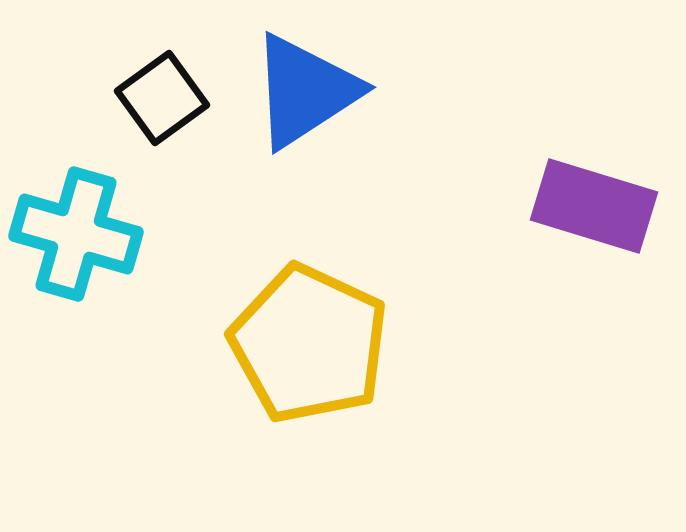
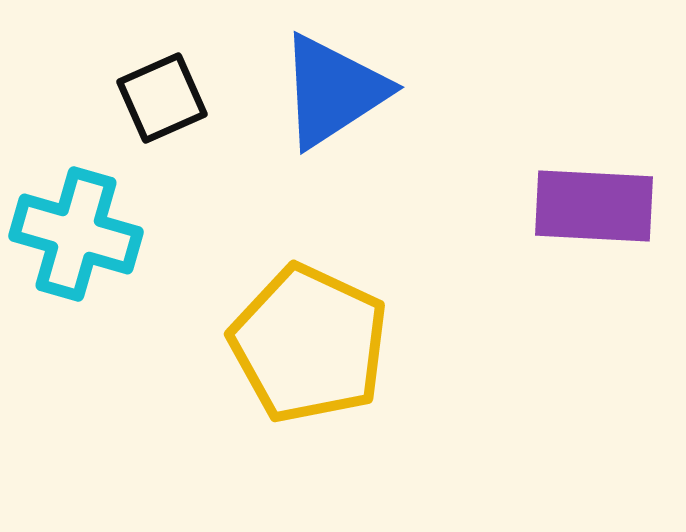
blue triangle: moved 28 px right
black square: rotated 12 degrees clockwise
purple rectangle: rotated 14 degrees counterclockwise
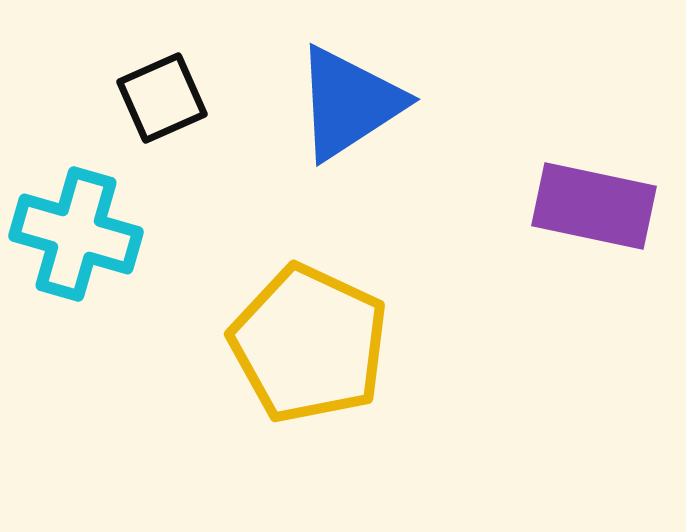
blue triangle: moved 16 px right, 12 px down
purple rectangle: rotated 9 degrees clockwise
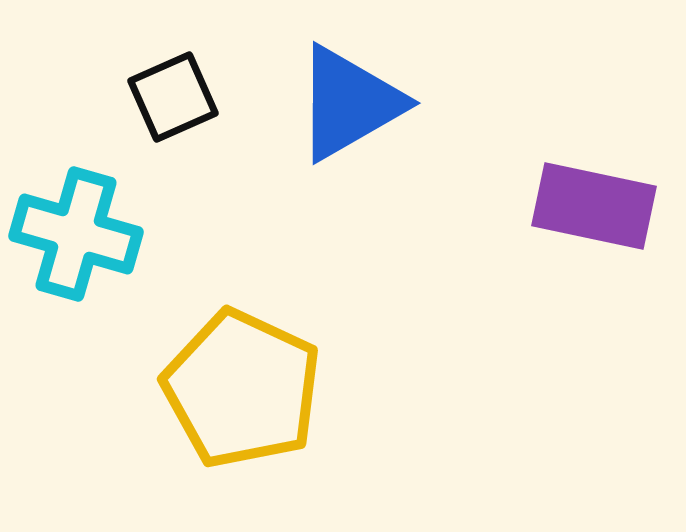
black square: moved 11 px right, 1 px up
blue triangle: rotated 3 degrees clockwise
yellow pentagon: moved 67 px left, 45 px down
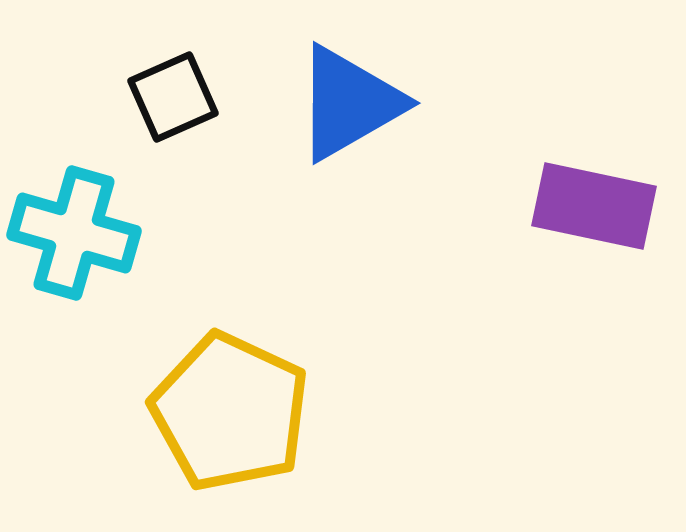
cyan cross: moved 2 px left, 1 px up
yellow pentagon: moved 12 px left, 23 px down
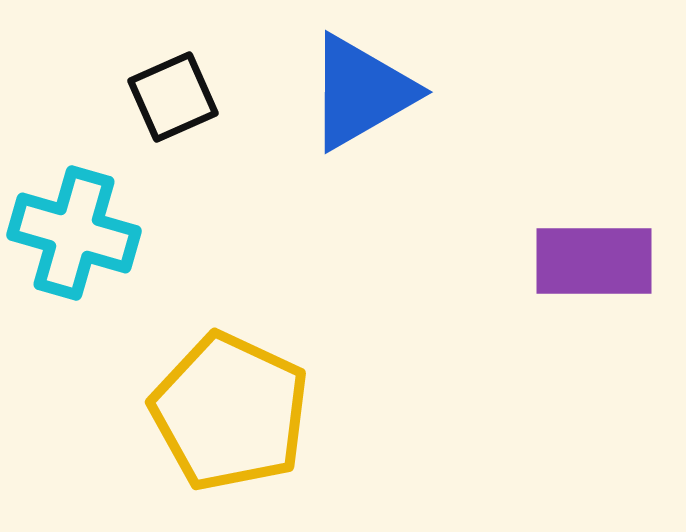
blue triangle: moved 12 px right, 11 px up
purple rectangle: moved 55 px down; rotated 12 degrees counterclockwise
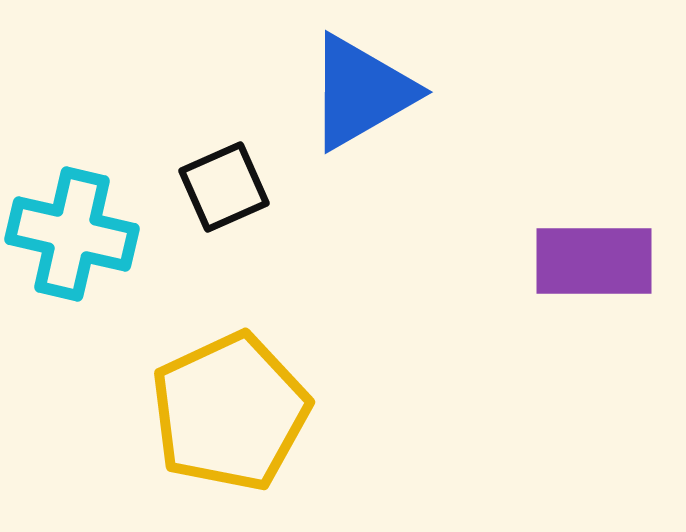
black square: moved 51 px right, 90 px down
cyan cross: moved 2 px left, 1 px down; rotated 3 degrees counterclockwise
yellow pentagon: rotated 22 degrees clockwise
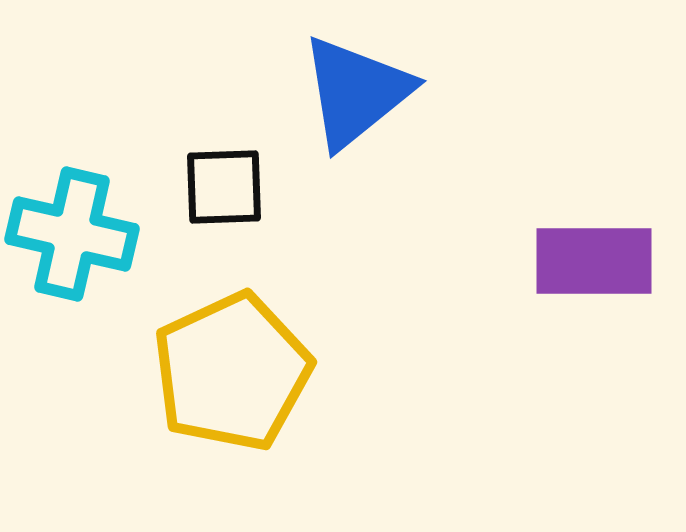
blue triangle: moved 5 px left; rotated 9 degrees counterclockwise
black square: rotated 22 degrees clockwise
yellow pentagon: moved 2 px right, 40 px up
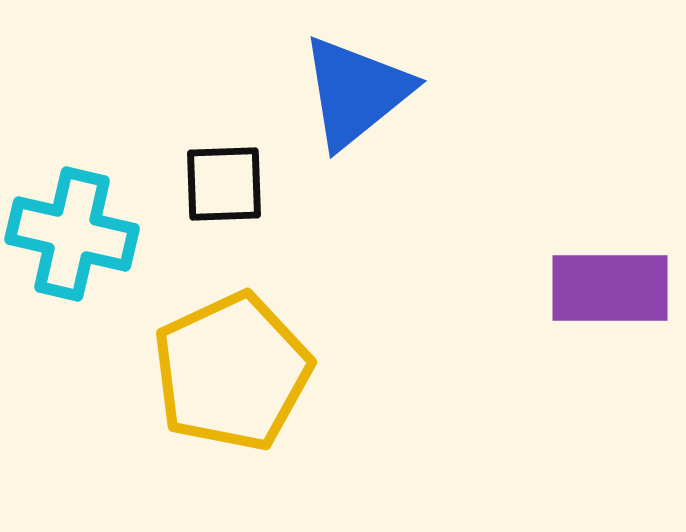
black square: moved 3 px up
purple rectangle: moved 16 px right, 27 px down
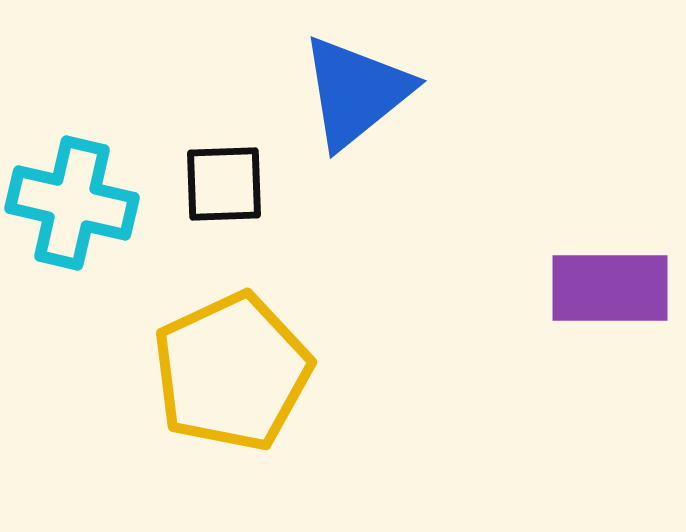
cyan cross: moved 31 px up
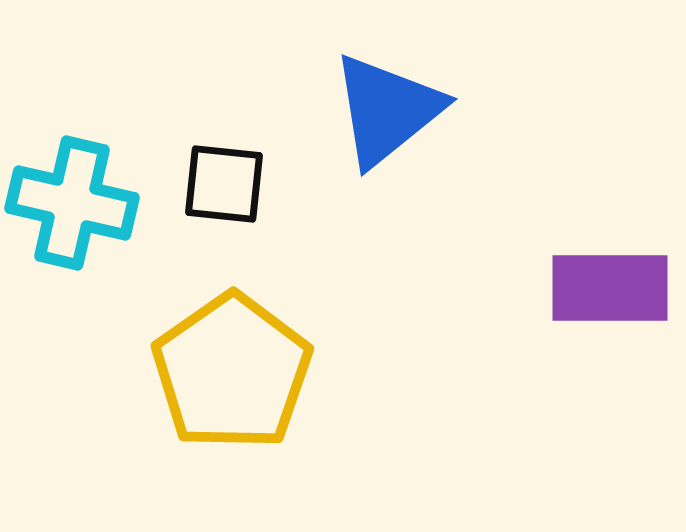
blue triangle: moved 31 px right, 18 px down
black square: rotated 8 degrees clockwise
yellow pentagon: rotated 10 degrees counterclockwise
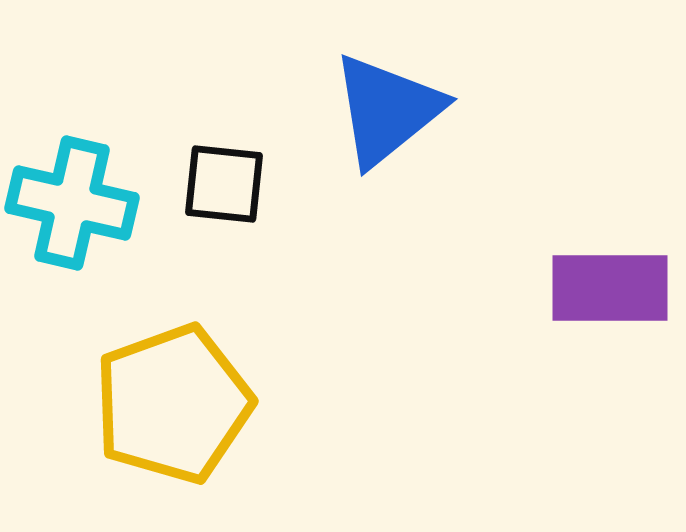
yellow pentagon: moved 59 px left, 32 px down; rotated 15 degrees clockwise
